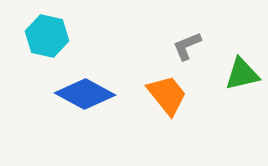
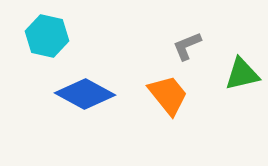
orange trapezoid: moved 1 px right
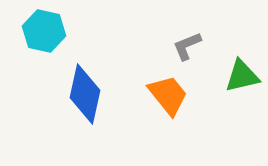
cyan hexagon: moved 3 px left, 5 px up
green triangle: moved 2 px down
blue diamond: rotated 74 degrees clockwise
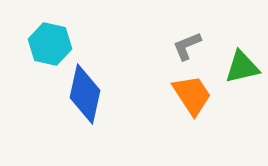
cyan hexagon: moved 6 px right, 13 px down
green triangle: moved 9 px up
orange trapezoid: moved 24 px right; rotated 6 degrees clockwise
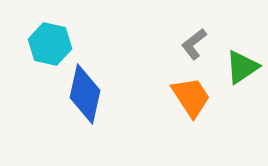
gray L-shape: moved 7 px right, 2 px up; rotated 16 degrees counterclockwise
green triangle: rotated 21 degrees counterclockwise
orange trapezoid: moved 1 px left, 2 px down
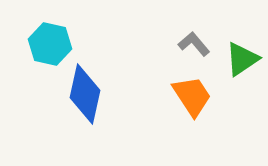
gray L-shape: rotated 88 degrees clockwise
green triangle: moved 8 px up
orange trapezoid: moved 1 px right, 1 px up
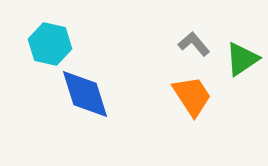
blue diamond: rotated 30 degrees counterclockwise
